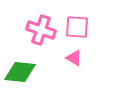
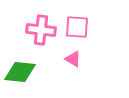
pink cross: rotated 12 degrees counterclockwise
pink triangle: moved 1 px left, 1 px down
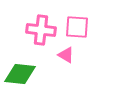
pink triangle: moved 7 px left, 4 px up
green diamond: moved 2 px down
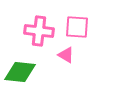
pink cross: moved 2 px left, 1 px down
green diamond: moved 2 px up
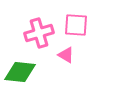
pink square: moved 1 px left, 2 px up
pink cross: moved 2 px down; rotated 24 degrees counterclockwise
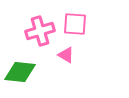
pink square: moved 1 px left, 1 px up
pink cross: moved 1 px right, 2 px up
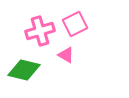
pink square: rotated 30 degrees counterclockwise
green diamond: moved 4 px right, 2 px up; rotated 8 degrees clockwise
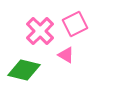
pink cross: rotated 28 degrees counterclockwise
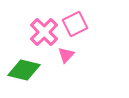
pink cross: moved 4 px right, 1 px down
pink triangle: rotated 42 degrees clockwise
